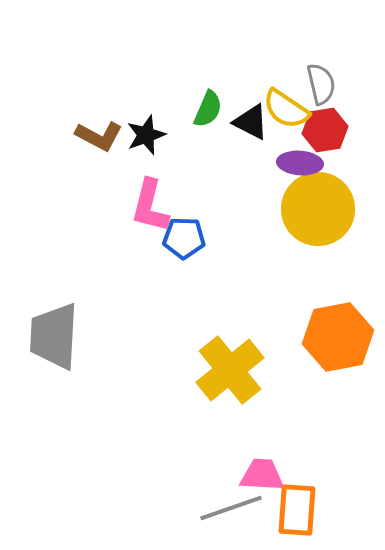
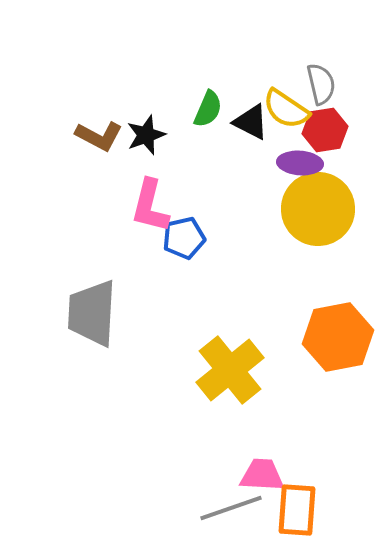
blue pentagon: rotated 15 degrees counterclockwise
gray trapezoid: moved 38 px right, 23 px up
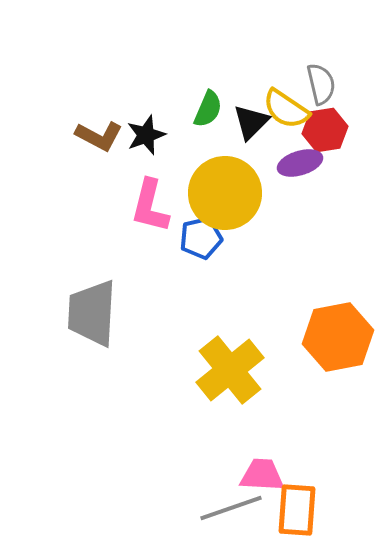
black triangle: rotated 48 degrees clockwise
purple ellipse: rotated 21 degrees counterclockwise
yellow circle: moved 93 px left, 16 px up
blue pentagon: moved 17 px right
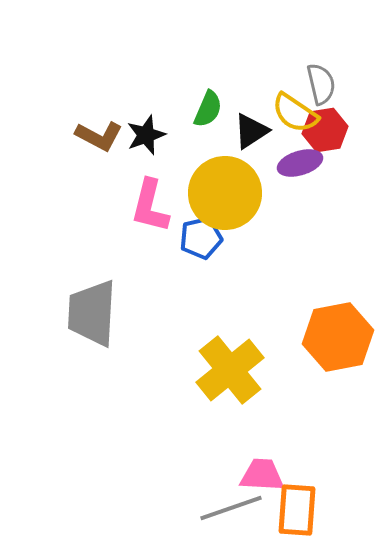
yellow semicircle: moved 9 px right, 4 px down
black triangle: moved 9 px down; rotated 12 degrees clockwise
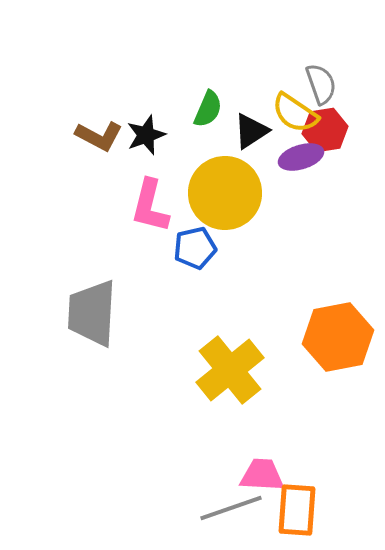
gray semicircle: rotated 6 degrees counterclockwise
purple ellipse: moved 1 px right, 6 px up
blue pentagon: moved 6 px left, 10 px down
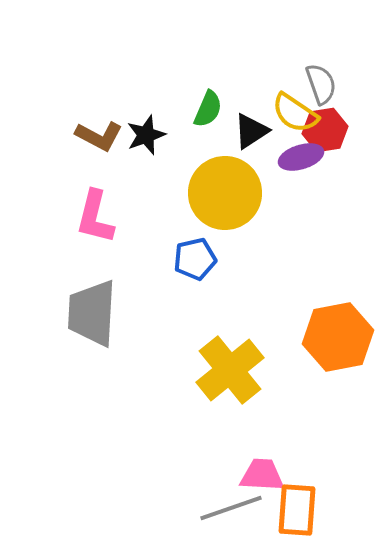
pink L-shape: moved 55 px left, 11 px down
blue pentagon: moved 11 px down
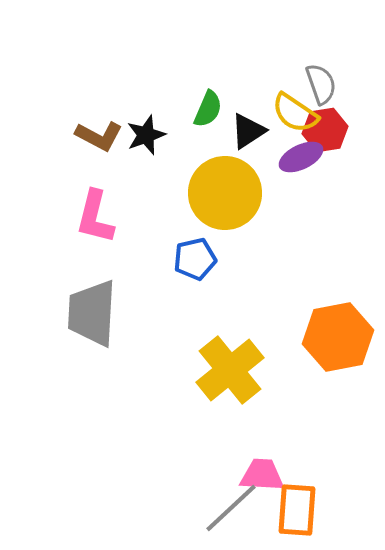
black triangle: moved 3 px left
purple ellipse: rotated 9 degrees counterclockwise
gray line: rotated 24 degrees counterclockwise
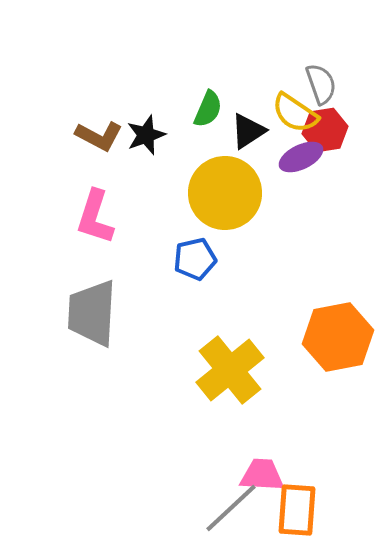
pink L-shape: rotated 4 degrees clockwise
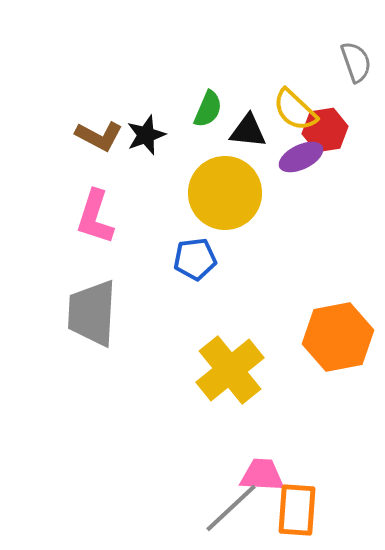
gray semicircle: moved 35 px right, 22 px up
yellow semicircle: moved 3 px up; rotated 9 degrees clockwise
black triangle: rotated 39 degrees clockwise
blue pentagon: rotated 6 degrees clockwise
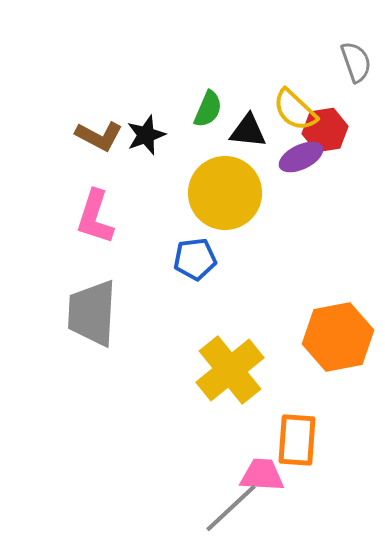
orange rectangle: moved 70 px up
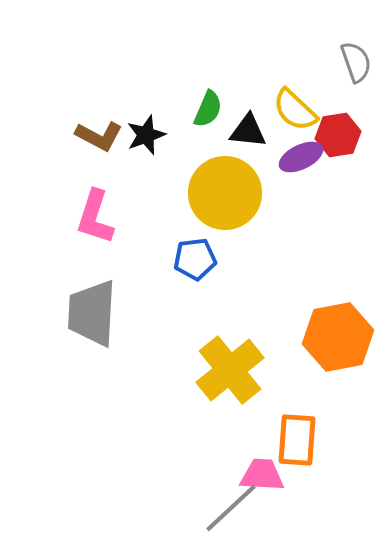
red hexagon: moved 13 px right, 5 px down
